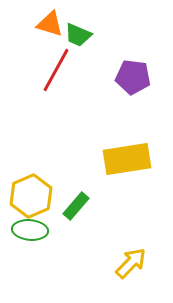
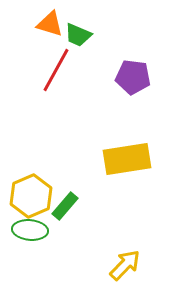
green rectangle: moved 11 px left
yellow arrow: moved 6 px left, 2 px down
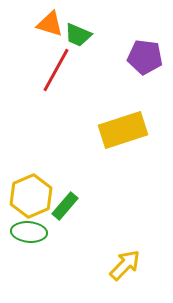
purple pentagon: moved 12 px right, 20 px up
yellow rectangle: moved 4 px left, 29 px up; rotated 9 degrees counterclockwise
green ellipse: moved 1 px left, 2 px down
